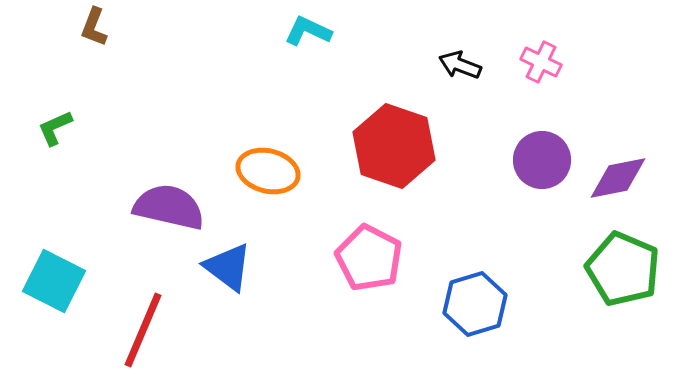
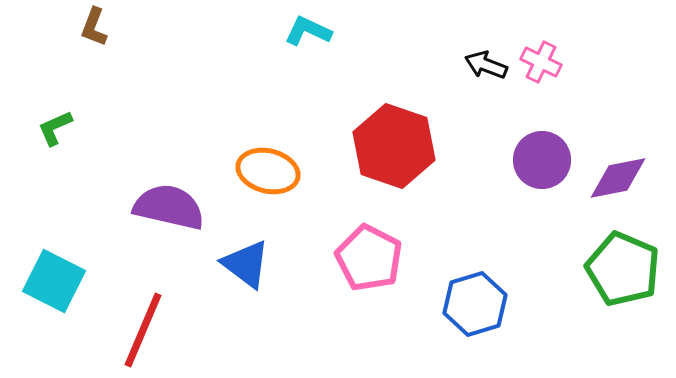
black arrow: moved 26 px right
blue triangle: moved 18 px right, 3 px up
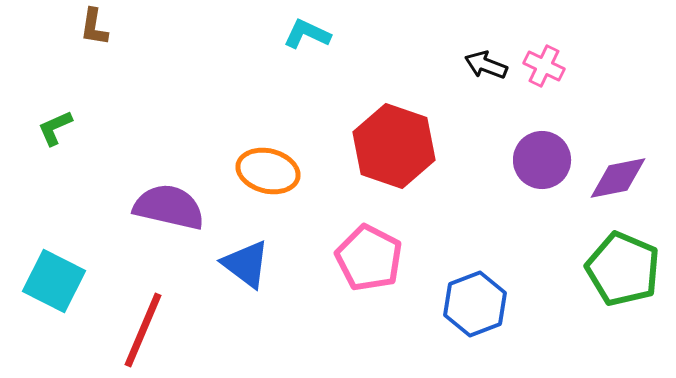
brown L-shape: rotated 12 degrees counterclockwise
cyan L-shape: moved 1 px left, 3 px down
pink cross: moved 3 px right, 4 px down
blue hexagon: rotated 4 degrees counterclockwise
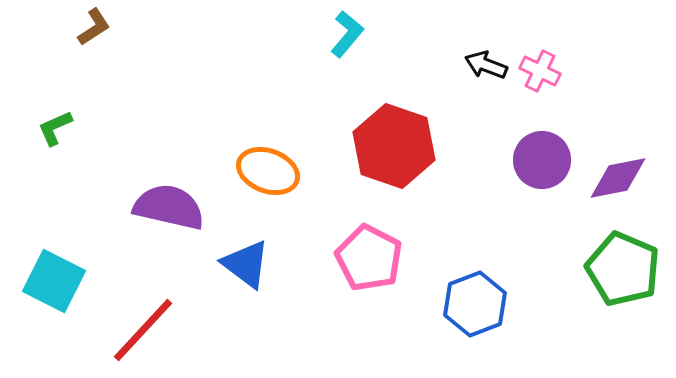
brown L-shape: rotated 132 degrees counterclockwise
cyan L-shape: moved 40 px right; rotated 105 degrees clockwise
pink cross: moved 4 px left, 5 px down
orange ellipse: rotated 6 degrees clockwise
red line: rotated 20 degrees clockwise
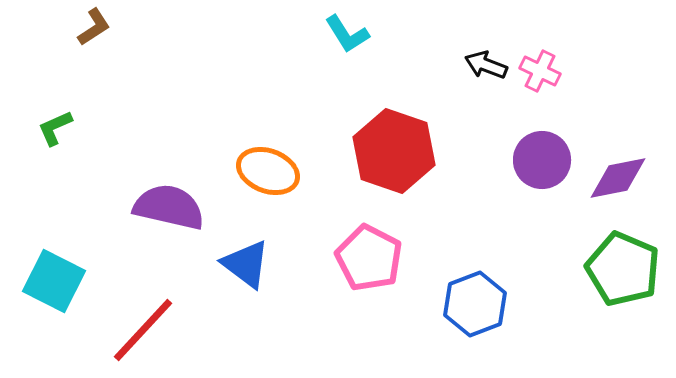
cyan L-shape: rotated 108 degrees clockwise
red hexagon: moved 5 px down
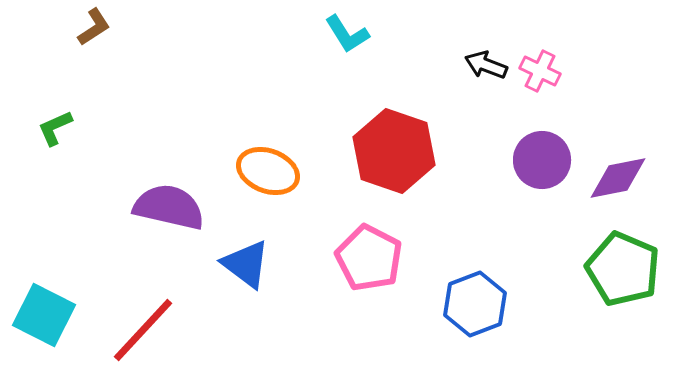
cyan square: moved 10 px left, 34 px down
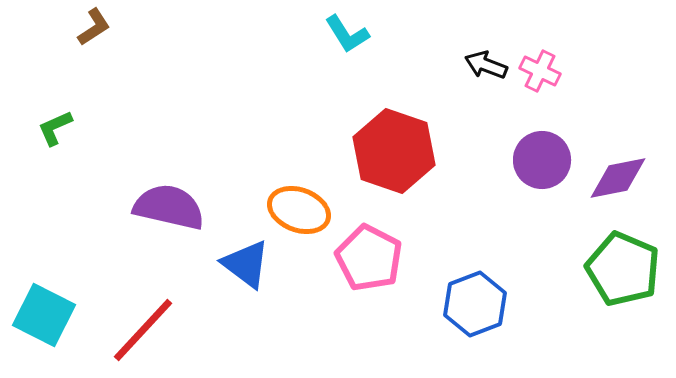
orange ellipse: moved 31 px right, 39 px down
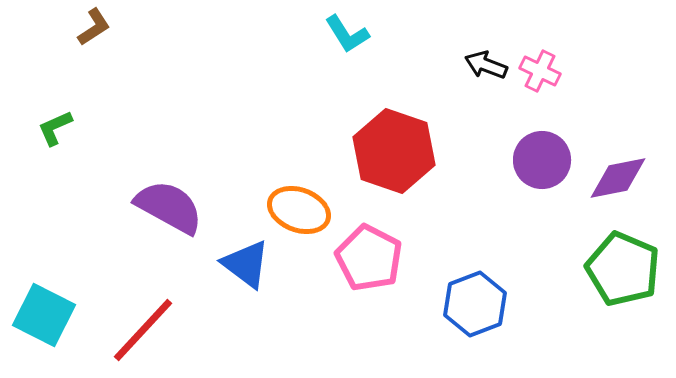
purple semicircle: rotated 16 degrees clockwise
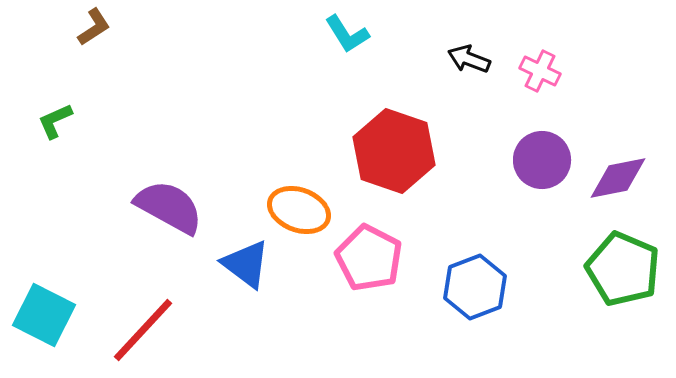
black arrow: moved 17 px left, 6 px up
green L-shape: moved 7 px up
blue hexagon: moved 17 px up
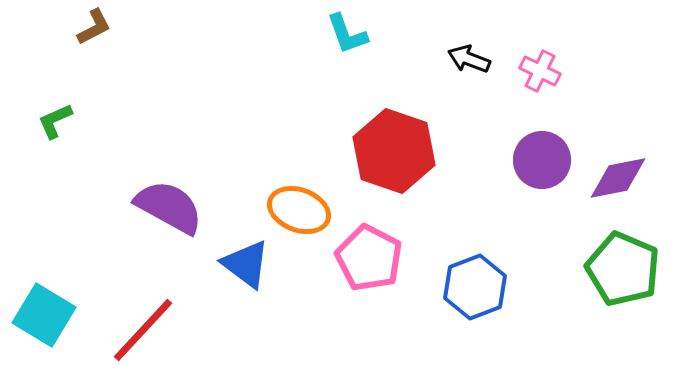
brown L-shape: rotated 6 degrees clockwise
cyan L-shape: rotated 12 degrees clockwise
cyan square: rotated 4 degrees clockwise
